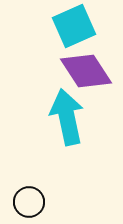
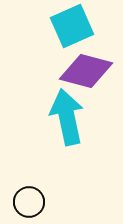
cyan square: moved 2 px left
purple diamond: rotated 42 degrees counterclockwise
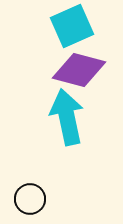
purple diamond: moved 7 px left, 1 px up
black circle: moved 1 px right, 3 px up
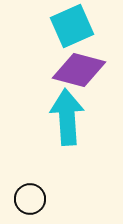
cyan arrow: rotated 8 degrees clockwise
